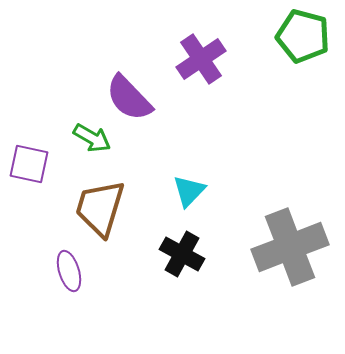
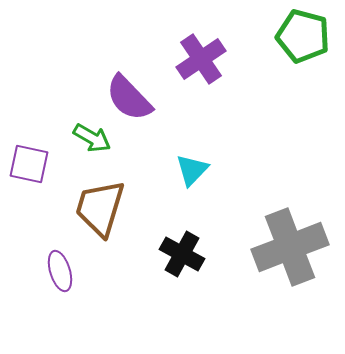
cyan triangle: moved 3 px right, 21 px up
purple ellipse: moved 9 px left
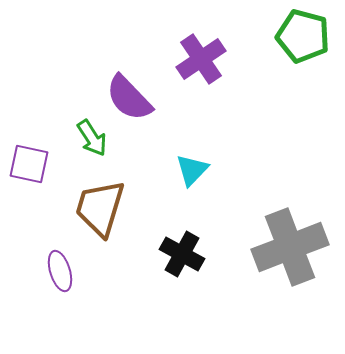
green arrow: rotated 27 degrees clockwise
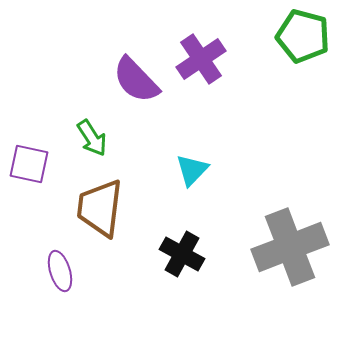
purple semicircle: moved 7 px right, 18 px up
brown trapezoid: rotated 10 degrees counterclockwise
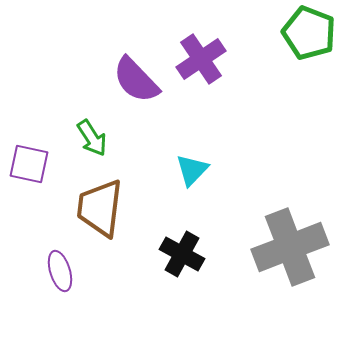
green pentagon: moved 6 px right, 3 px up; rotated 6 degrees clockwise
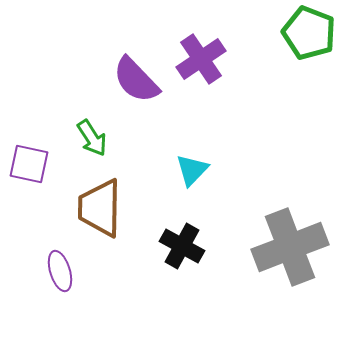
brown trapezoid: rotated 6 degrees counterclockwise
black cross: moved 8 px up
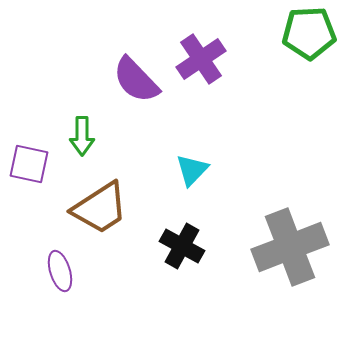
green pentagon: rotated 24 degrees counterclockwise
green arrow: moved 10 px left, 2 px up; rotated 33 degrees clockwise
brown trapezoid: rotated 124 degrees counterclockwise
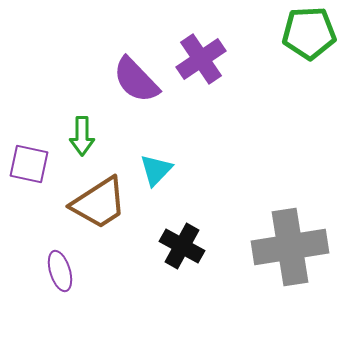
cyan triangle: moved 36 px left
brown trapezoid: moved 1 px left, 5 px up
gray cross: rotated 12 degrees clockwise
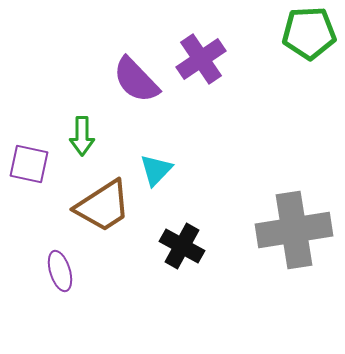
brown trapezoid: moved 4 px right, 3 px down
gray cross: moved 4 px right, 17 px up
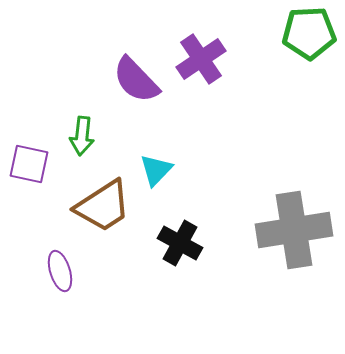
green arrow: rotated 6 degrees clockwise
black cross: moved 2 px left, 3 px up
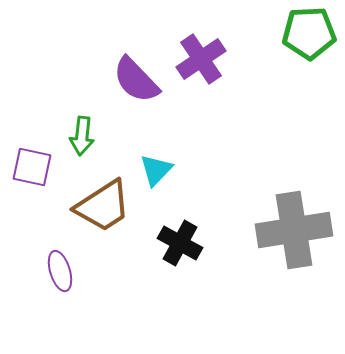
purple square: moved 3 px right, 3 px down
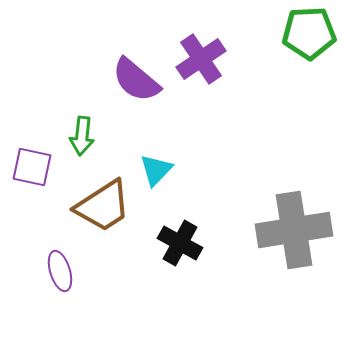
purple semicircle: rotated 6 degrees counterclockwise
